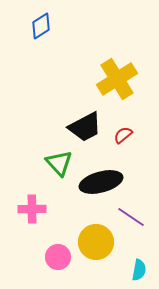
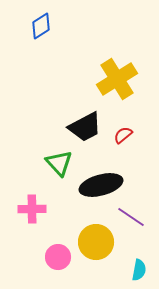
black ellipse: moved 3 px down
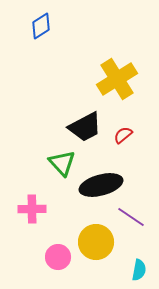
green triangle: moved 3 px right
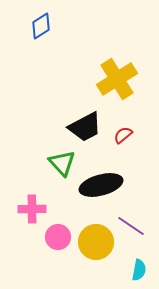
purple line: moved 9 px down
pink circle: moved 20 px up
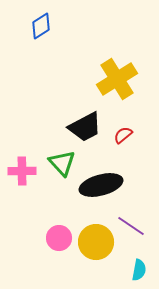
pink cross: moved 10 px left, 38 px up
pink circle: moved 1 px right, 1 px down
